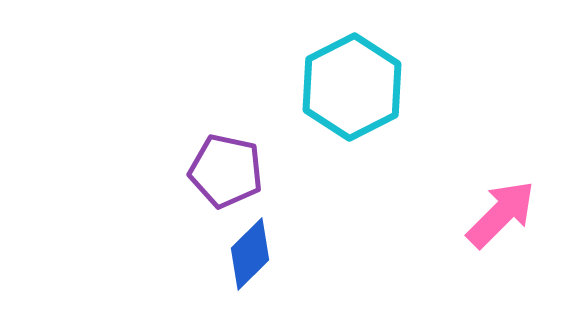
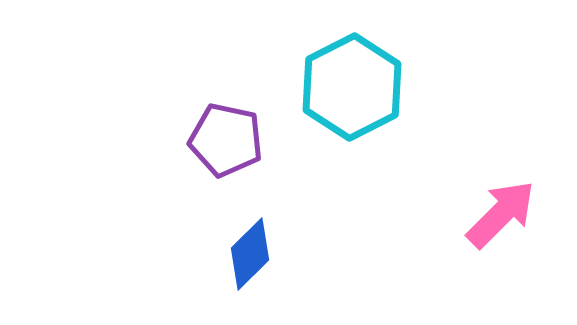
purple pentagon: moved 31 px up
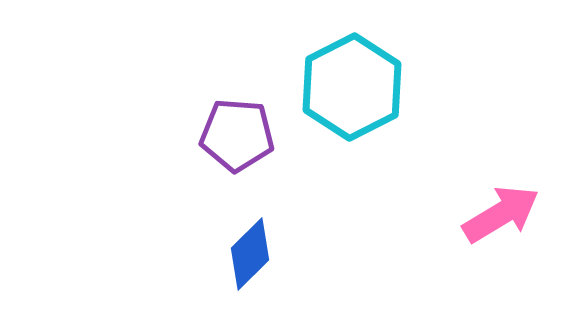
purple pentagon: moved 11 px right, 5 px up; rotated 8 degrees counterclockwise
pink arrow: rotated 14 degrees clockwise
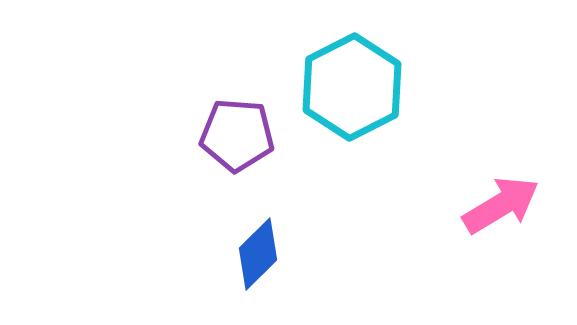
pink arrow: moved 9 px up
blue diamond: moved 8 px right
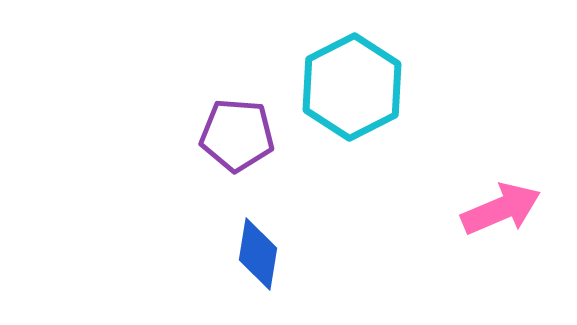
pink arrow: moved 4 px down; rotated 8 degrees clockwise
blue diamond: rotated 36 degrees counterclockwise
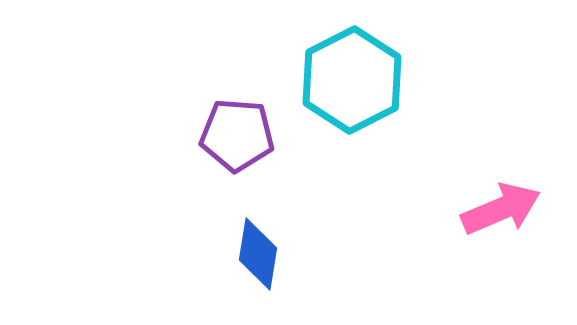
cyan hexagon: moved 7 px up
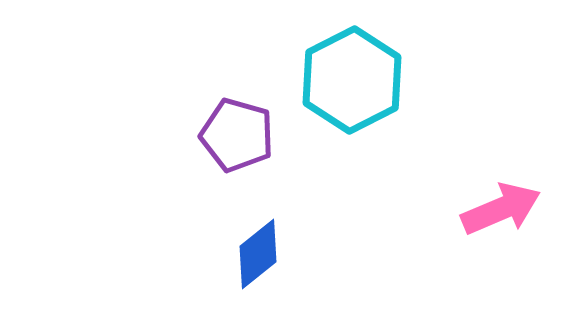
purple pentagon: rotated 12 degrees clockwise
blue diamond: rotated 42 degrees clockwise
